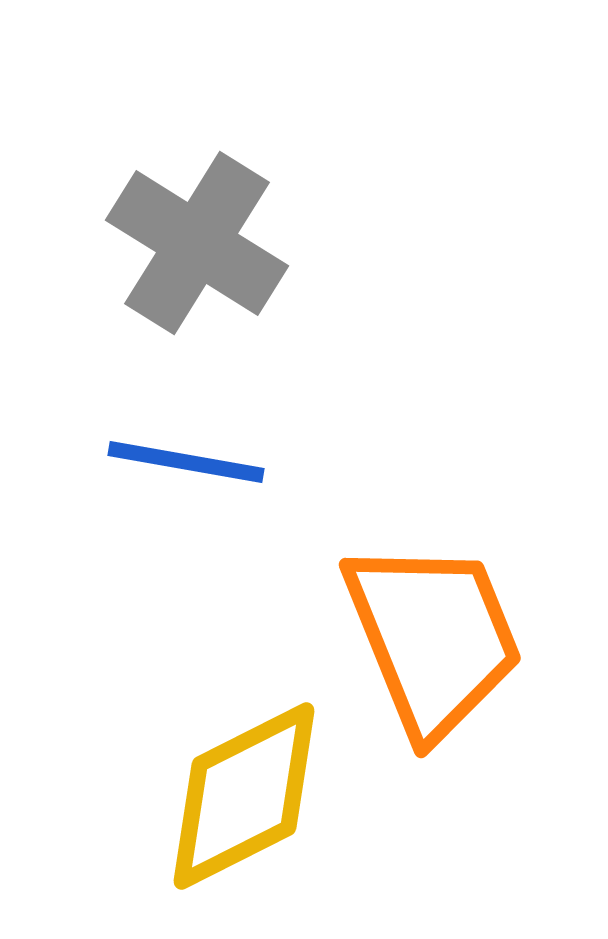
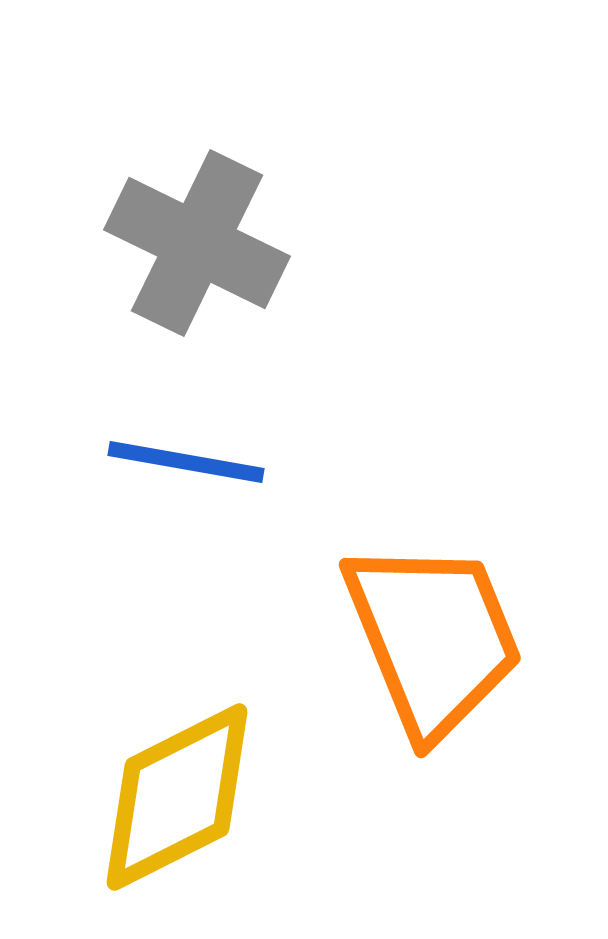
gray cross: rotated 6 degrees counterclockwise
yellow diamond: moved 67 px left, 1 px down
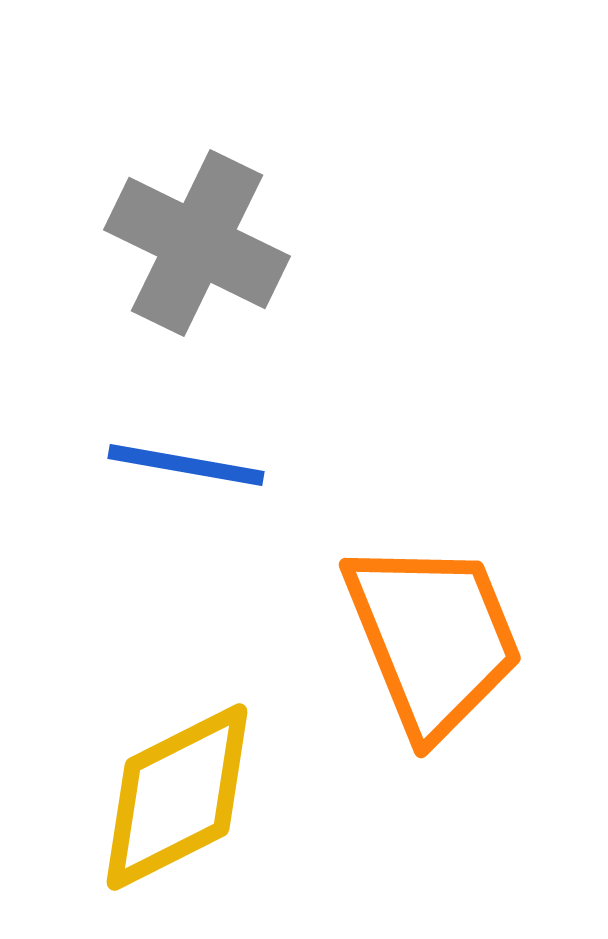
blue line: moved 3 px down
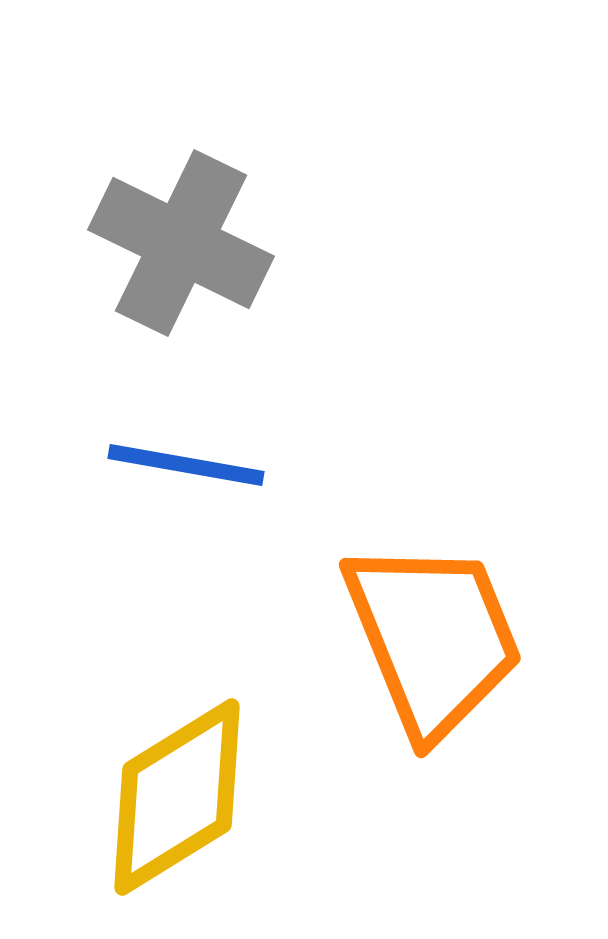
gray cross: moved 16 px left
yellow diamond: rotated 5 degrees counterclockwise
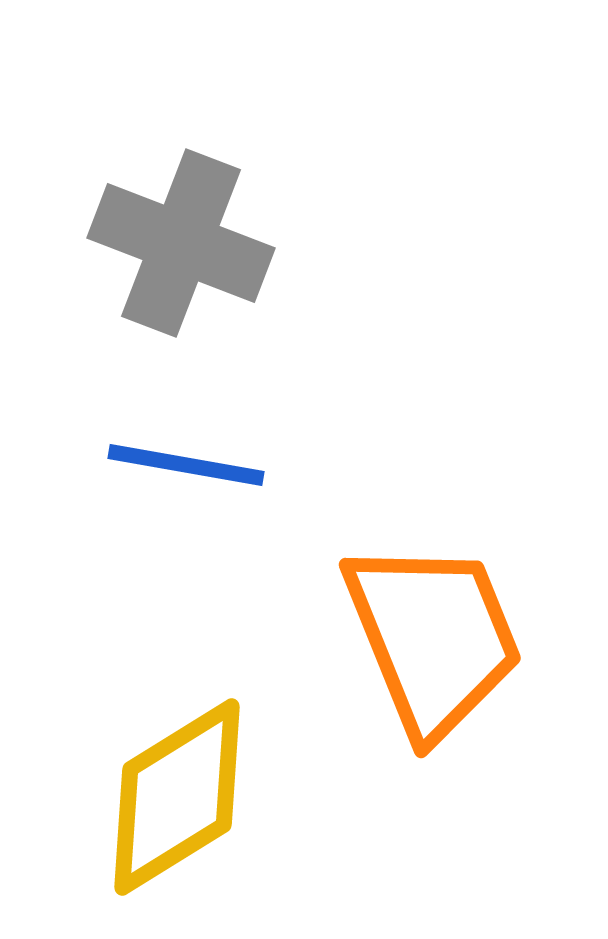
gray cross: rotated 5 degrees counterclockwise
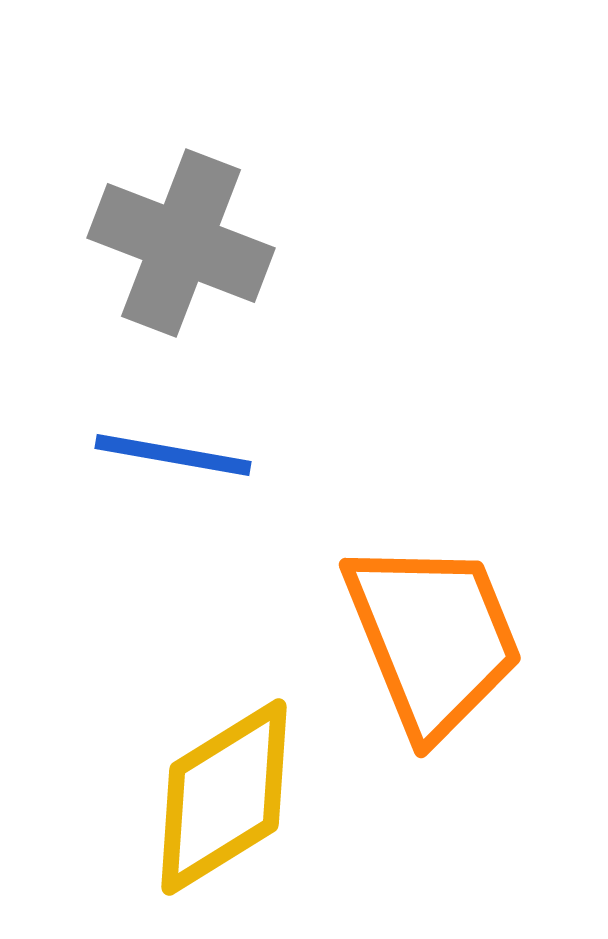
blue line: moved 13 px left, 10 px up
yellow diamond: moved 47 px right
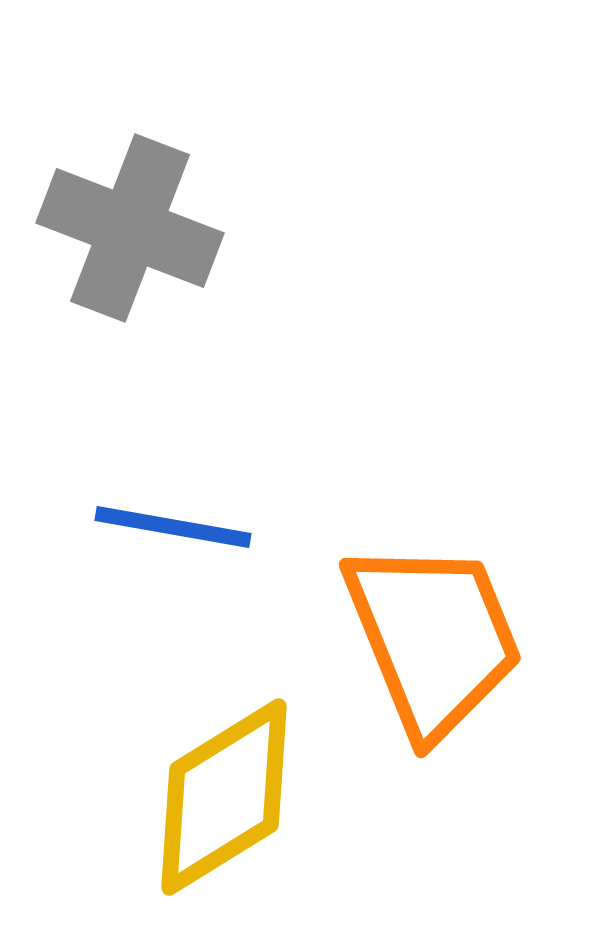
gray cross: moved 51 px left, 15 px up
blue line: moved 72 px down
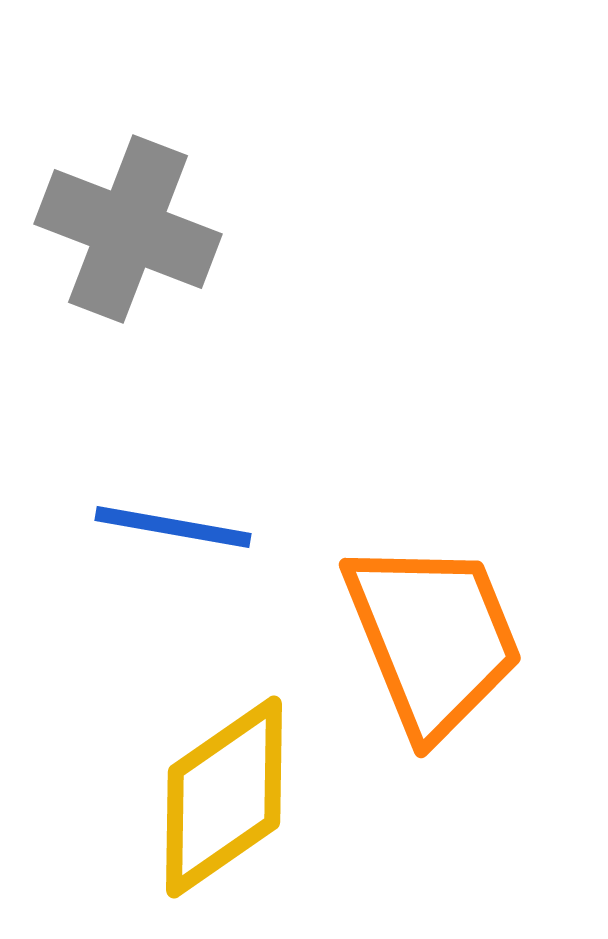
gray cross: moved 2 px left, 1 px down
yellow diamond: rotated 3 degrees counterclockwise
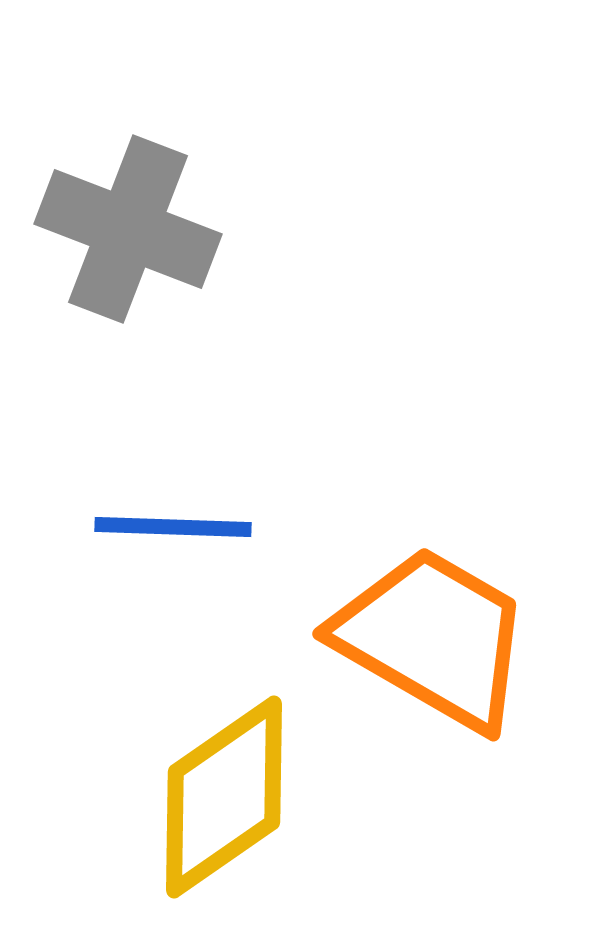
blue line: rotated 8 degrees counterclockwise
orange trapezoid: rotated 38 degrees counterclockwise
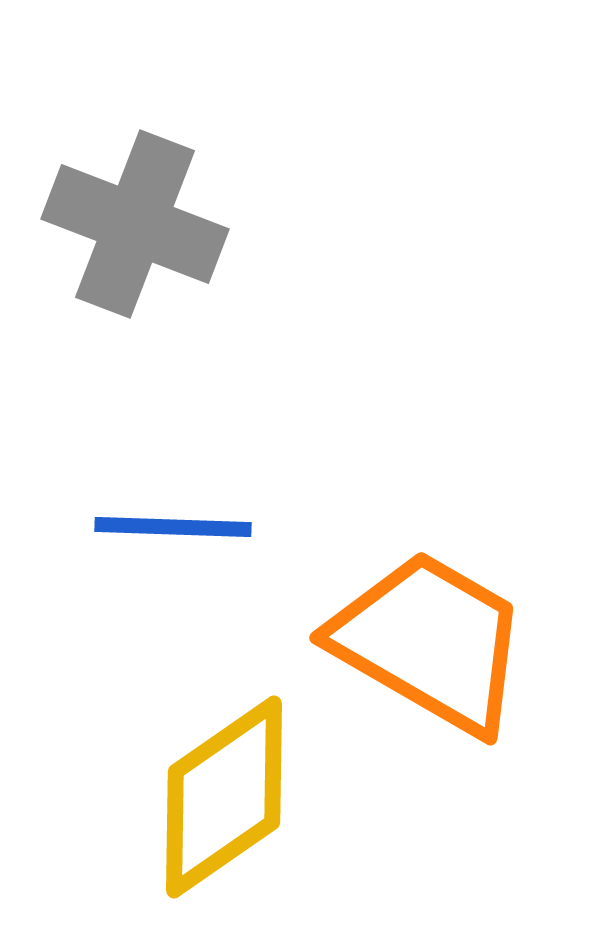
gray cross: moved 7 px right, 5 px up
orange trapezoid: moved 3 px left, 4 px down
